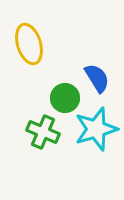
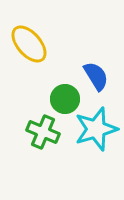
yellow ellipse: rotated 24 degrees counterclockwise
blue semicircle: moved 1 px left, 2 px up
green circle: moved 1 px down
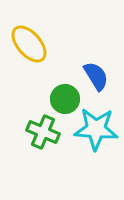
cyan star: rotated 21 degrees clockwise
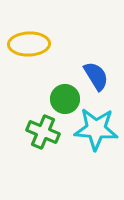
yellow ellipse: rotated 51 degrees counterclockwise
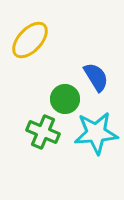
yellow ellipse: moved 1 px right, 4 px up; rotated 45 degrees counterclockwise
blue semicircle: moved 1 px down
cyan star: moved 4 px down; rotated 9 degrees counterclockwise
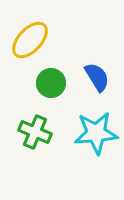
blue semicircle: moved 1 px right
green circle: moved 14 px left, 16 px up
green cross: moved 8 px left
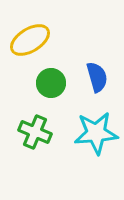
yellow ellipse: rotated 15 degrees clockwise
blue semicircle: rotated 16 degrees clockwise
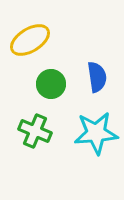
blue semicircle: rotated 8 degrees clockwise
green circle: moved 1 px down
green cross: moved 1 px up
